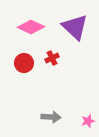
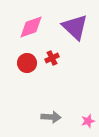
pink diamond: rotated 44 degrees counterclockwise
red circle: moved 3 px right
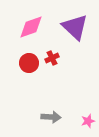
red circle: moved 2 px right
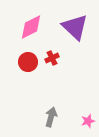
pink diamond: rotated 8 degrees counterclockwise
red circle: moved 1 px left, 1 px up
gray arrow: rotated 78 degrees counterclockwise
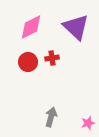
purple triangle: moved 1 px right
red cross: rotated 16 degrees clockwise
pink star: moved 2 px down
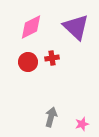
pink star: moved 6 px left, 1 px down
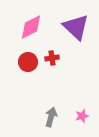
pink star: moved 8 px up
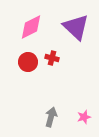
red cross: rotated 24 degrees clockwise
pink star: moved 2 px right, 1 px down
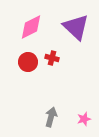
pink star: moved 2 px down
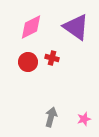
purple triangle: rotated 8 degrees counterclockwise
